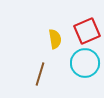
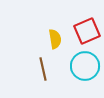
cyan circle: moved 3 px down
brown line: moved 3 px right, 5 px up; rotated 30 degrees counterclockwise
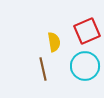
yellow semicircle: moved 1 px left, 3 px down
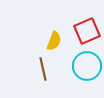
yellow semicircle: moved 1 px up; rotated 30 degrees clockwise
cyan circle: moved 2 px right
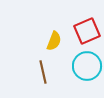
brown line: moved 3 px down
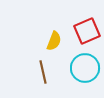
cyan circle: moved 2 px left, 2 px down
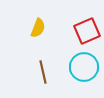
yellow semicircle: moved 16 px left, 13 px up
cyan circle: moved 1 px left, 1 px up
